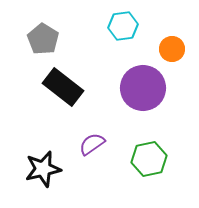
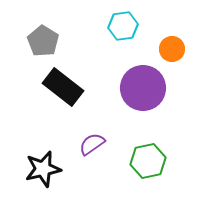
gray pentagon: moved 2 px down
green hexagon: moved 1 px left, 2 px down
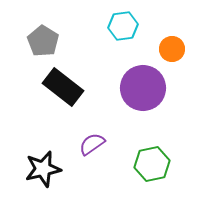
green hexagon: moved 4 px right, 3 px down
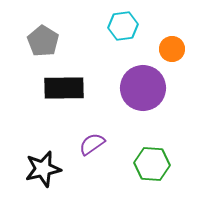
black rectangle: moved 1 px right, 1 px down; rotated 39 degrees counterclockwise
green hexagon: rotated 16 degrees clockwise
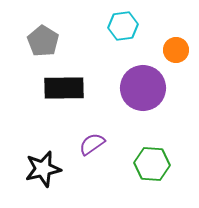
orange circle: moved 4 px right, 1 px down
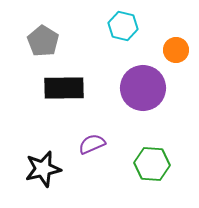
cyan hexagon: rotated 20 degrees clockwise
purple semicircle: rotated 12 degrees clockwise
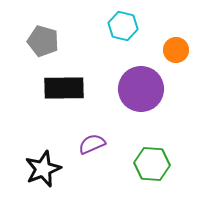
gray pentagon: rotated 16 degrees counterclockwise
purple circle: moved 2 px left, 1 px down
black star: rotated 9 degrees counterclockwise
